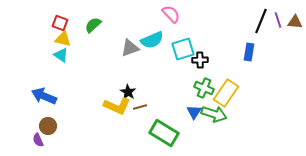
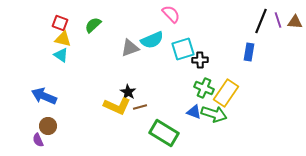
blue triangle: rotated 42 degrees counterclockwise
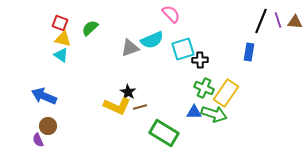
green semicircle: moved 3 px left, 3 px down
blue triangle: rotated 21 degrees counterclockwise
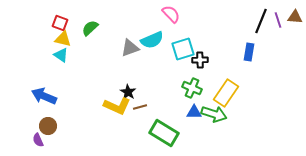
brown triangle: moved 5 px up
green cross: moved 12 px left
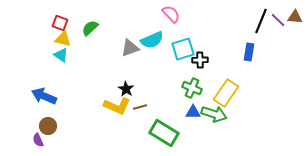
purple line: rotated 28 degrees counterclockwise
black star: moved 2 px left, 3 px up
blue triangle: moved 1 px left
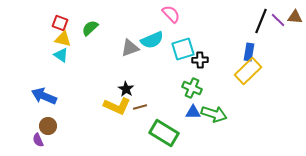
yellow rectangle: moved 22 px right, 22 px up; rotated 12 degrees clockwise
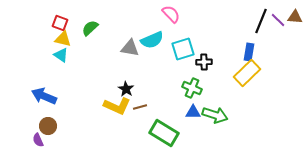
gray triangle: rotated 30 degrees clockwise
black cross: moved 4 px right, 2 px down
yellow rectangle: moved 1 px left, 2 px down
green arrow: moved 1 px right, 1 px down
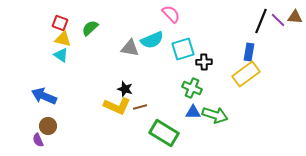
yellow rectangle: moved 1 px left, 1 px down; rotated 8 degrees clockwise
black star: moved 1 px left; rotated 14 degrees counterclockwise
